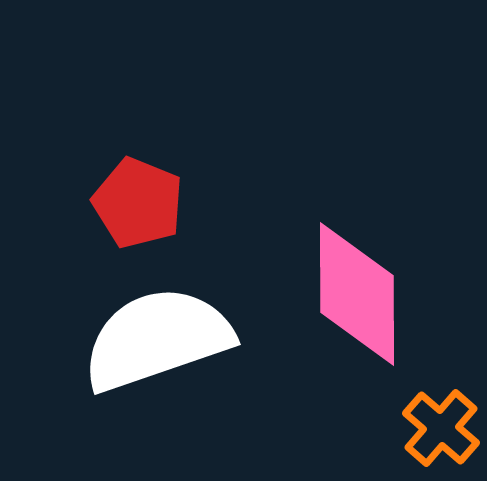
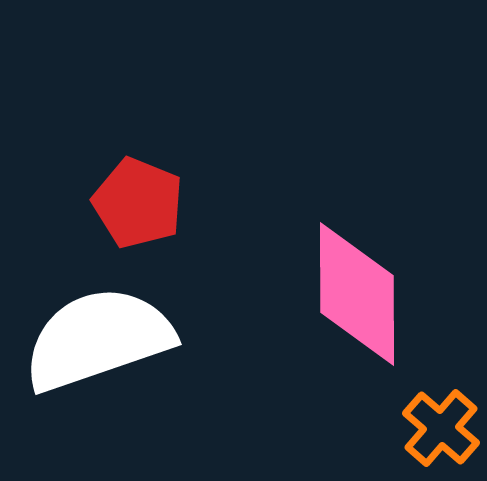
white semicircle: moved 59 px left
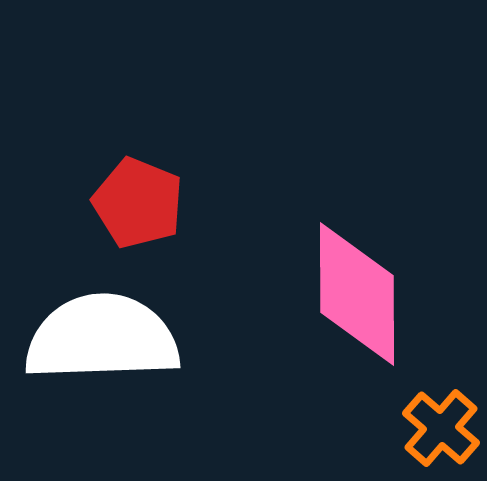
white semicircle: moved 4 px right, 1 px up; rotated 17 degrees clockwise
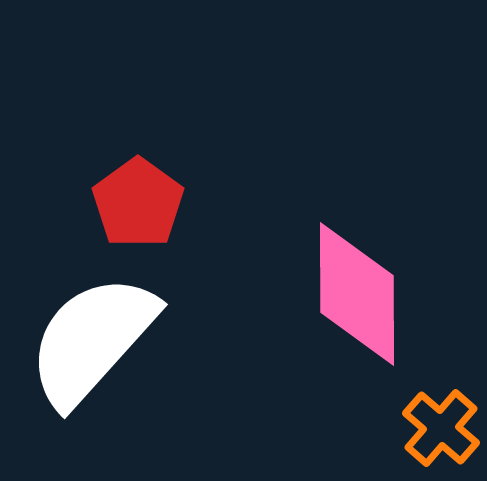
red pentagon: rotated 14 degrees clockwise
white semicircle: moved 10 px left, 2 px down; rotated 46 degrees counterclockwise
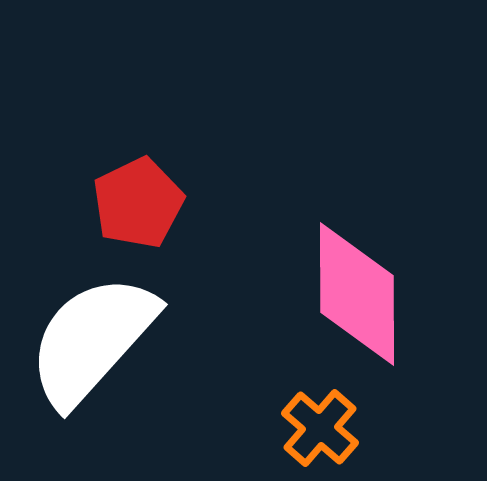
red pentagon: rotated 10 degrees clockwise
orange cross: moved 121 px left
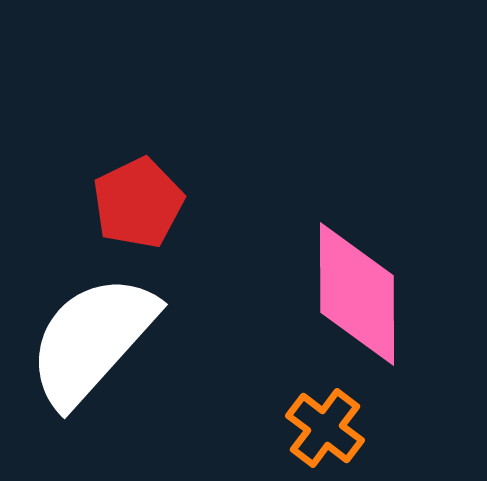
orange cross: moved 5 px right; rotated 4 degrees counterclockwise
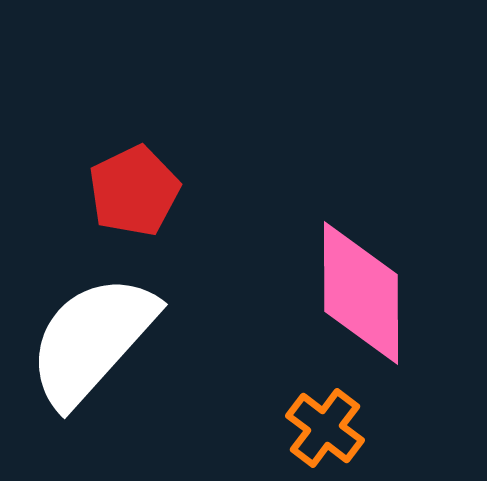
red pentagon: moved 4 px left, 12 px up
pink diamond: moved 4 px right, 1 px up
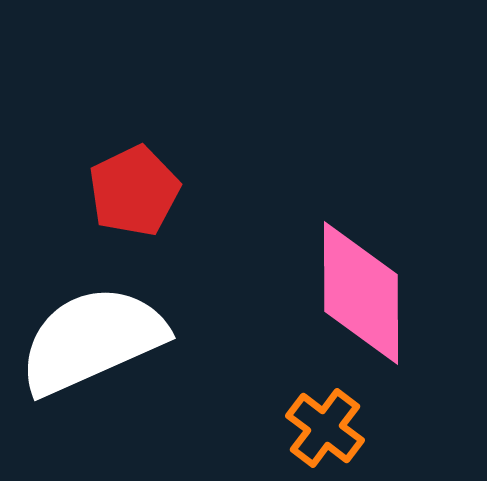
white semicircle: rotated 24 degrees clockwise
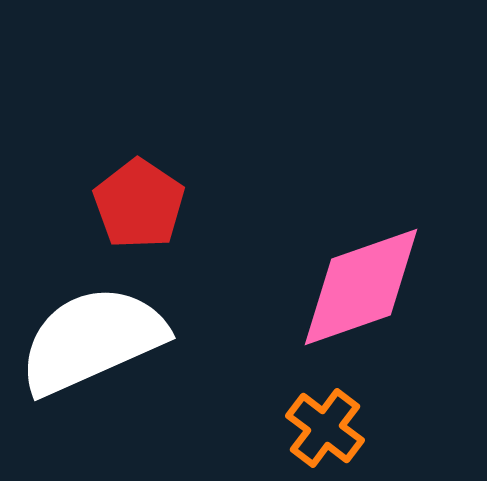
red pentagon: moved 5 px right, 13 px down; rotated 12 degrees counterclockwise
pink diamond: moved 6 px up; rotated 71 degrees clockwise
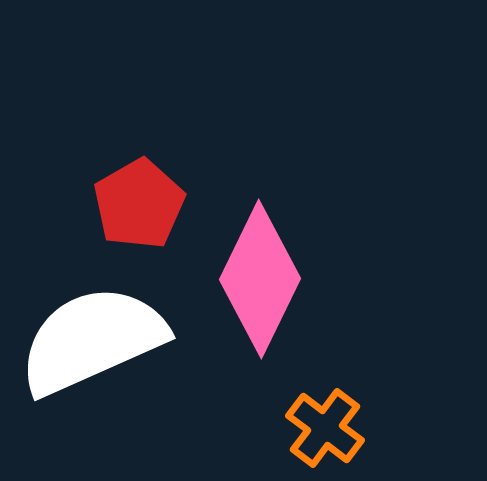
red pentagon: rotated 8 degrees clockwise
pink diamond: moved 101 px left, 8 px up; rotated 45 degrees counterclockwise
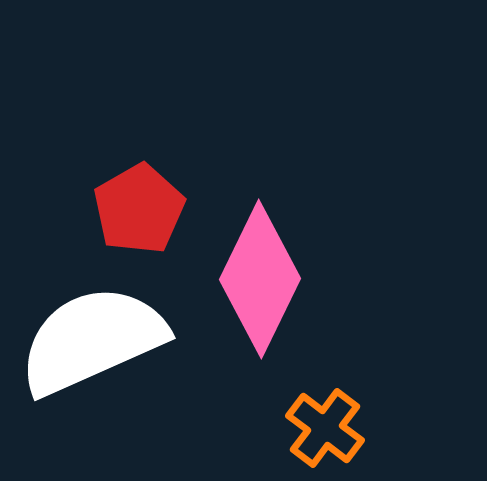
red pentagon: moved 5 px down
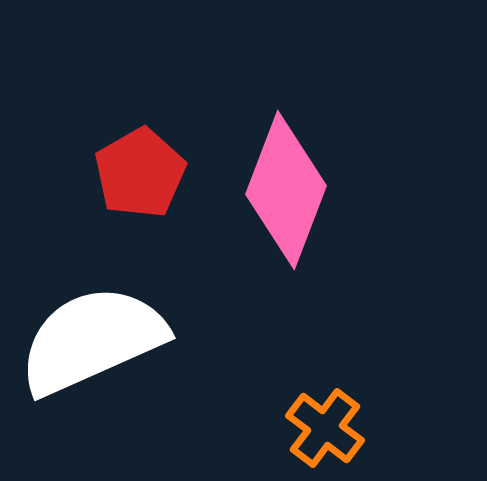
red pentagon: moved 1 px right, 36 px up
pink diamond: moved 26 px right, 89 px up; rotated 5 degrees counterclockwise
